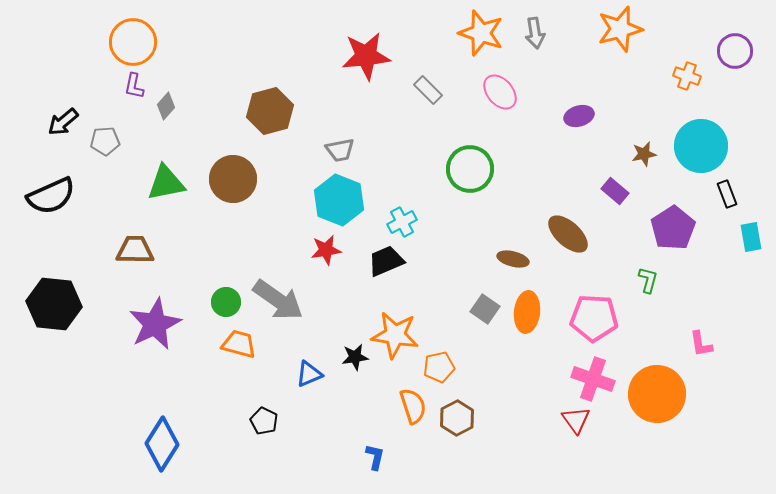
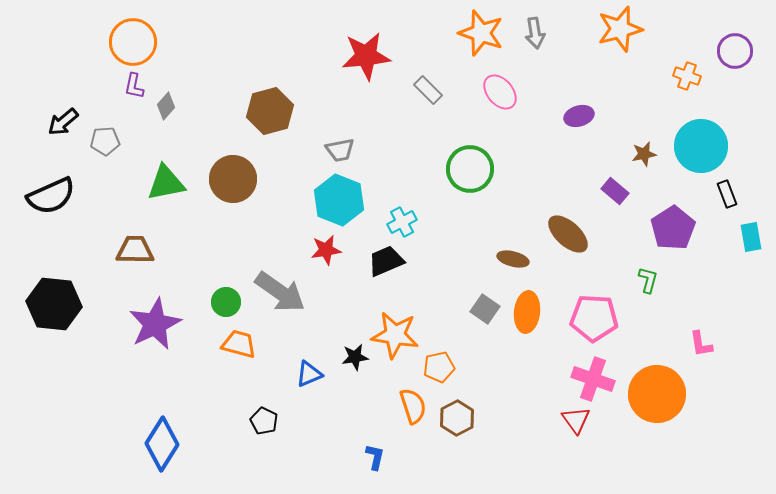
gray arrow at (278, 300): moved 2 px right, 8 px up
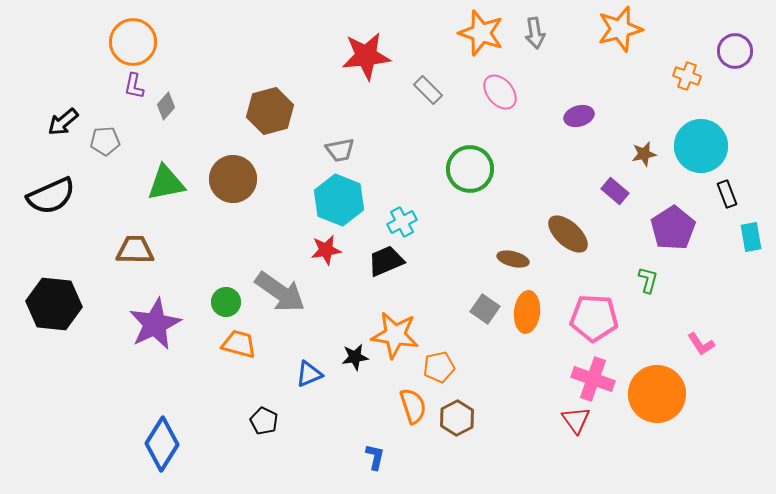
pink L-shape at (701, 344): rotated 24 degrees counterclockwise
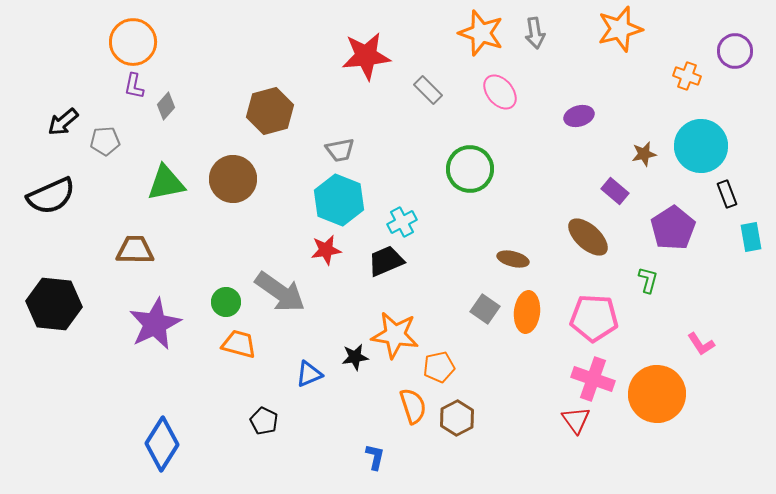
brown ellipse at (568, 234): moved 20 px right, 3 px down
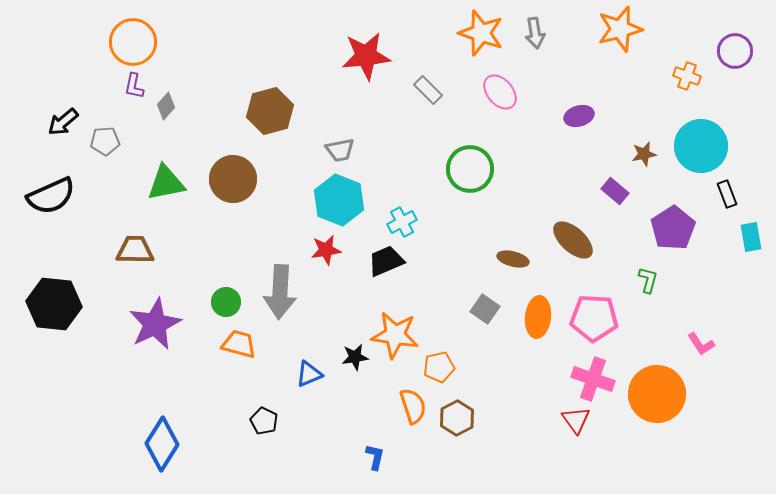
brown ellipse at (588, 237): moved 15 px left, 3 px down
gray arrow at (280, 292): rotated 58 degrees clockwise
orange ellipse at (527, 312): moved 11 px right, 5 px down
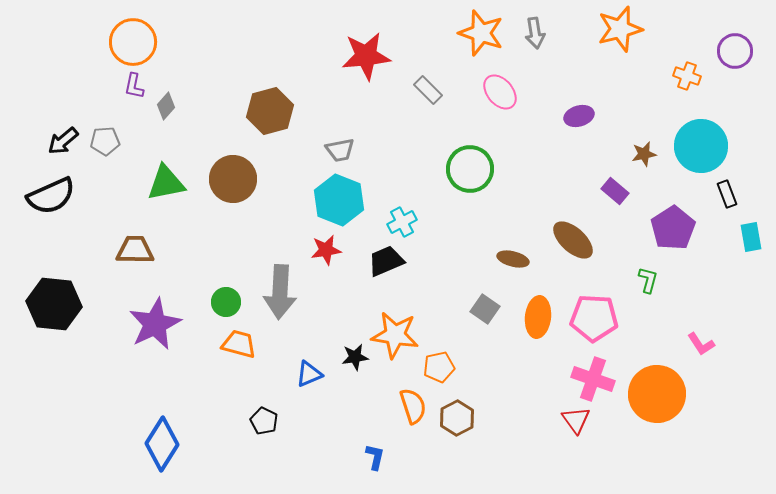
black arrow at (63, 122): moved 19 px down
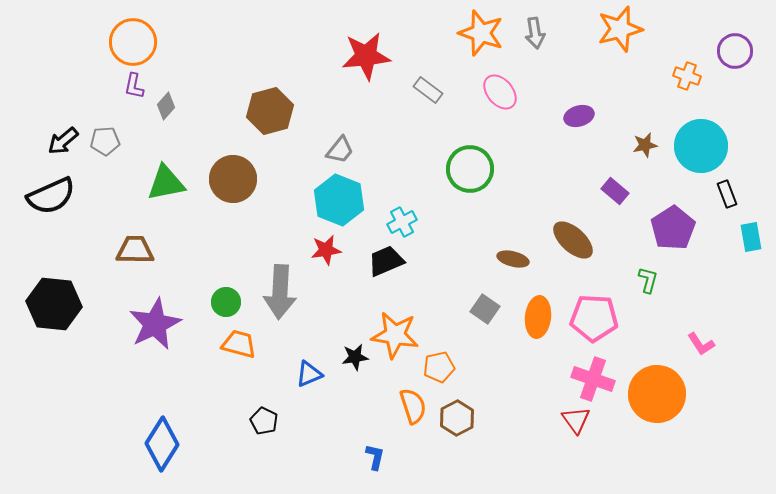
gray rectangle at (428, 90): rotated 8 degrees counterclockwise
gray trapezoid at (340, 150): rotated 40 degrees counterclockwise
brown star at (644, 154): moved 1 px right, 9 px up
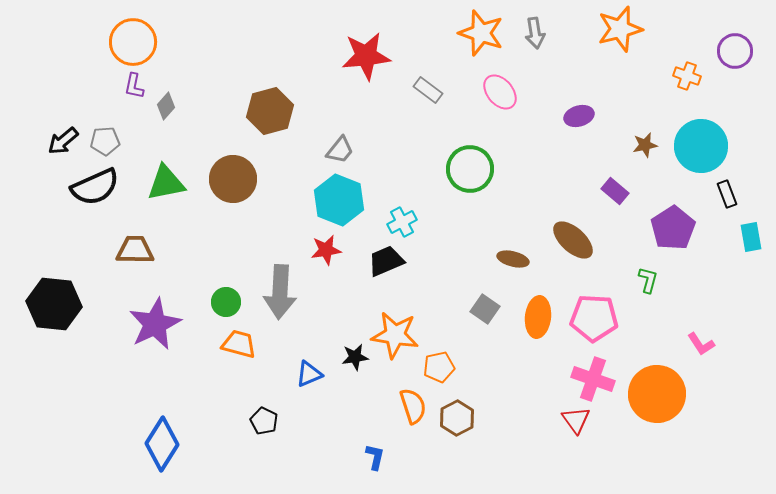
black semicircle at (51, 196): moved 44 px right, 9 px up
